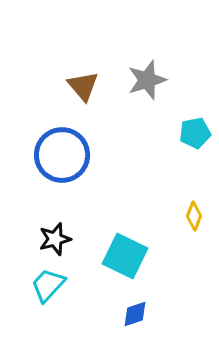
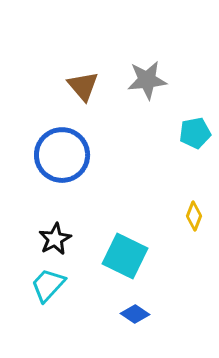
gray star: rotated 12 degrees clockwise
black star: rotated 12 degrees counterclockwise
blue diamond: rotated 52 degrees clockwise
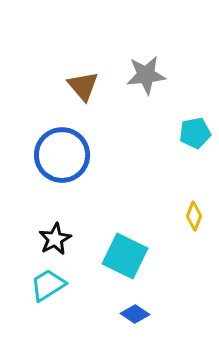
gray star: moved 1 px left, 5 px up
cyan trapezoid: rotated 15 degrees clockwise
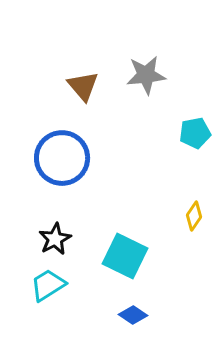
blue circle: moved 3 px down
yellow diamond: rotated 12 degrees clockwise
blue diamond: moved 2 px left, 1 px down
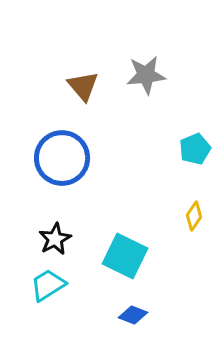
cyan pentagon: moved 16 px down; rotated 12 degrees counterclockwise
blue diamond: rotated 12 degrees counterclockwise
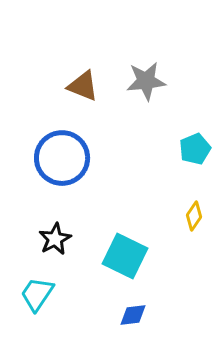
gray star: moved 6 px down
brown triangle: rotated 28 degrees counterclockwise
cyan trapezoid: moved 11 px left, 9 px down; rotated 24 degrees counterclockwise
blue diamond: rotated 28 degrees counterclockwise
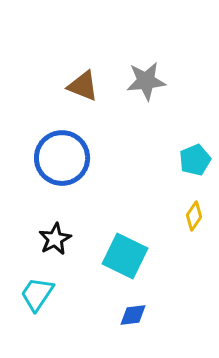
cyan pentagon: moved 11 px down
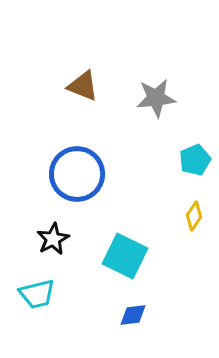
gray star: moved 10 px right, 17 px down
blue circle: moved 15 px right, 16 px down
black star: moved 2 px left
cyan trapezoid: rotated 138 degrees counterclockwise
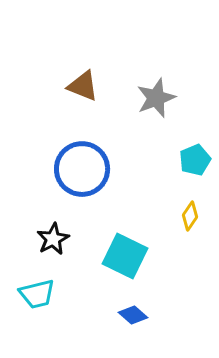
gray star: rotated 15 degrees counterclockwise
blue circle: moved 5 px right, 5 px up
yellow diamond: moved 4 px left
blue diamond: rotated 48 degrees clockwise
